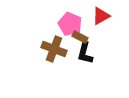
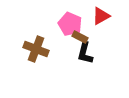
brown cross: moved 18 px left
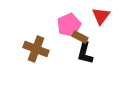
red triangle: rotated 24 degrees counterclockwise
pink pentagon: moved 1 px left, 1 px down; rotated 25 degrees clockwise
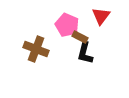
pink pentagon: moved 2 px left; rotated 25 degrees counterclockwise
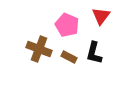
brown rectangle: moved 11 px left, 20 px down
brown cross: moved 3 px right
black L-shape: moved 9 px right
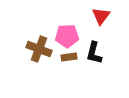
pink pentagon: moved 11 px down; rotated 25 degrees counterclockwise
brown rectangle: rotated 35 degrees counterclockwise
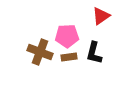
red triangle: rotated 18 degrees clockwise
brown cross: moved 1 px right, 3 px down
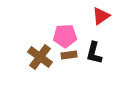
pink pentagon: moved 2 px left
brown cross: moved 5 px down; rotated 15 degrees clockwise
brown rectangle: moved 2 px up
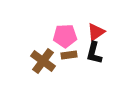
red triangle: moved 5 px left, 16 px down
brown cross: moved 3 px right, 4 px down
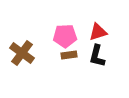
red triangle: moved 2 px right; rotated 18 degrees clockwise
black L-shape: moved 3 px right, 3 px down
brown cross: moved 21 px left, 8 px up
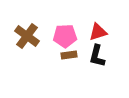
brown cross: moved 5 px right, 17 px up
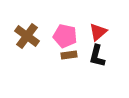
red triangle: rotated 24 degrees counterclockwise
pink pentagon: rotated 15 degrees clockwise
